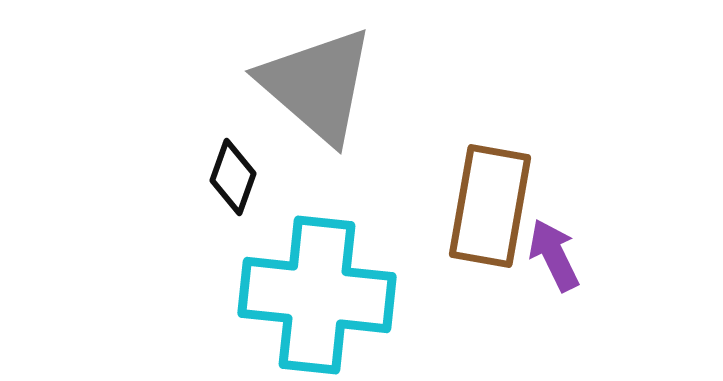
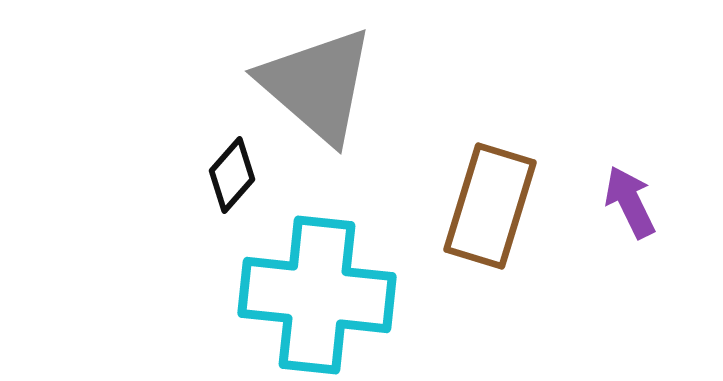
black diamond: moved 1 px left, 2 px up; rotated 22 degrees clockwise
brown rectangle: rotated 7 degrees clockwise
purple arrow: moved 76 px right, 53 px up
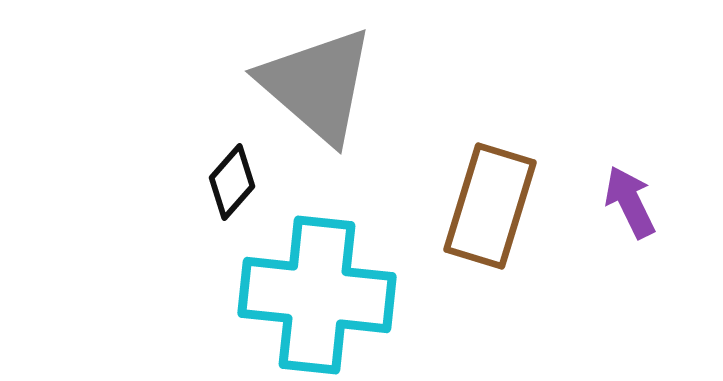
black diamond: moved 7 px down
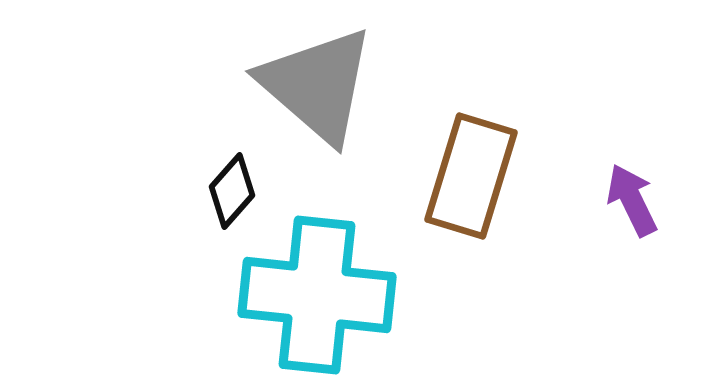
black diamond: moved 9 px down
purple arrow: moved 2 px right, 2 px up
brown rectangle: moved 19 px left, 30 px up
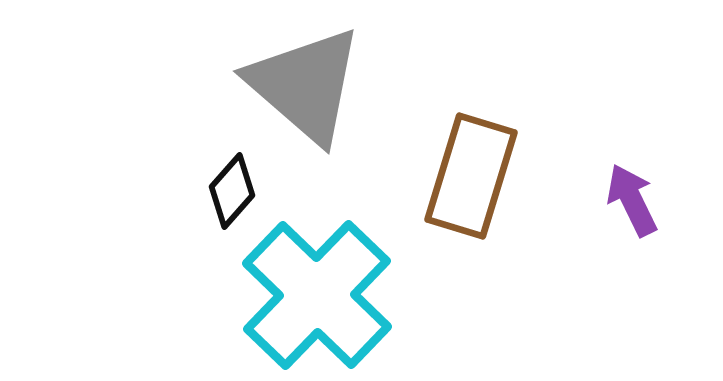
gray triangle: moved 12 px left
cyan cross: rotated 38 degrees clockwise
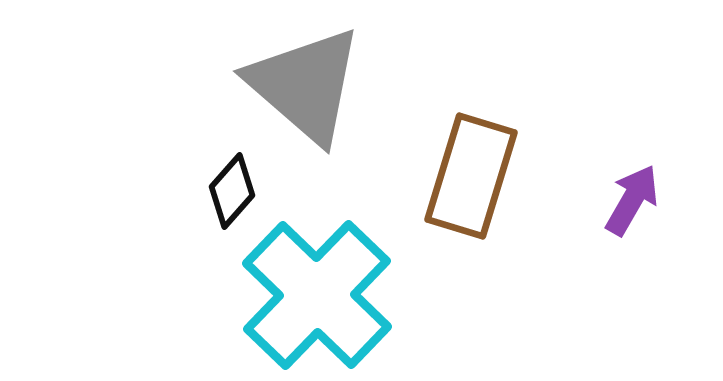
purple arrow: rotated 56 degrees clockwise
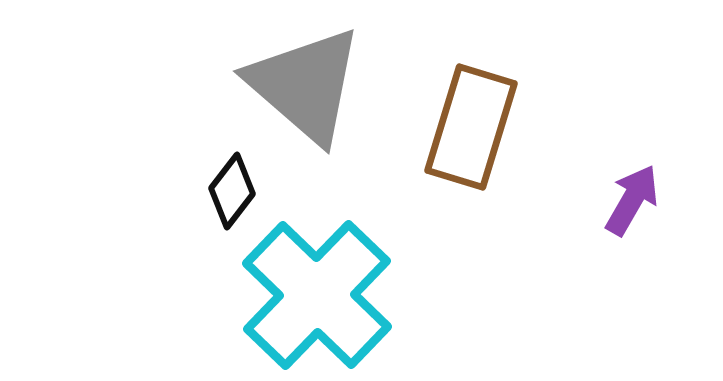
brown rectangle: moved 49 px up
black diamond: rotated 4 degrees counterclockwise
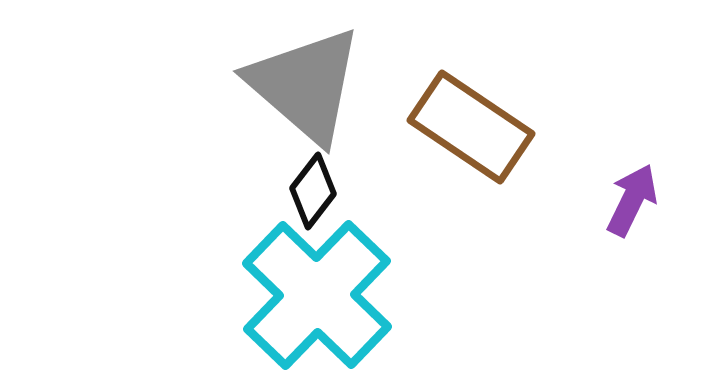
brown rectangle: rotated 73 degrees counterclockwise
black diamond: moved 81 px right
purple arrow: rotated 4 degrees counterclockwise
